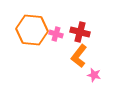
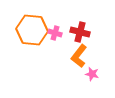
pink cross: moved 1 px left, 1 px up
pink star: moved 2 px left, 1 px up
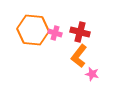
orange hexagon: moved 1 px right
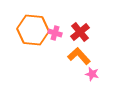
red cross: rotated 36 degrees clockwise
orange L-shape: rotated 100 degrees clockwise
